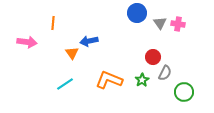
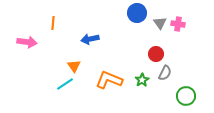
blue arrow: moved 1 px right, 2 px up
orange triangle: moved 2 px right, 13 px down
red circle: moved 3 px right, 3 px up
green circle: moved 2 px right, 4 px down
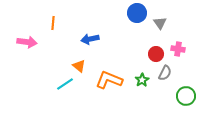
pink cross: moved 25 px down
orange triangle: moved 5 px right; rotated 16 degrees counterclockwise
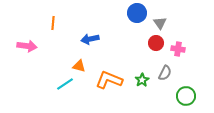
pink arrow: moved 4 px down
red circle: moved 11 px up
orange triangle: rotated 24 degrees counterclockwise
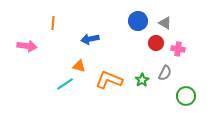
blue circle: moved 1 px right, 8 px down
gray triangle: moved 5 px right; rotated 24 degrees counterclockwise
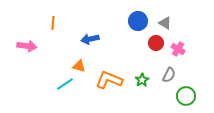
pink cross: rotated 24 degrees clockwise
gray semicircle: moved 4 px right, 2 px down
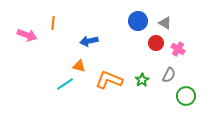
blue arrow: moved 1 px left, 2 px down
pink arrow: moved 11 px up; rotated 12 degrees clockwise
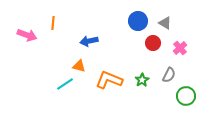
red circle: moved 3 px left
pink cross: moved 2 px right, 1 px up; rotated 16 degrees clockwise
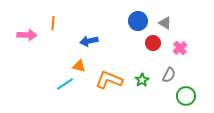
pink arrow: rotated 18 degrees counterclockwise
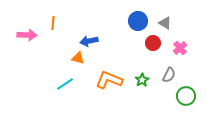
orange triangle: moved 1 px left, 8 px up
